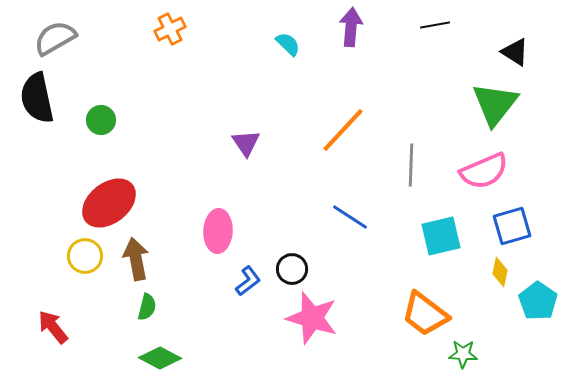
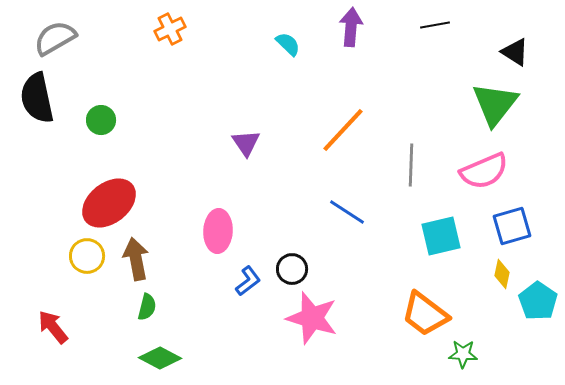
blue line: moved 3 px left, 5 px up
yellow circle: moved 2 px right
yellow diamond: moved 2 px right, 2 px down
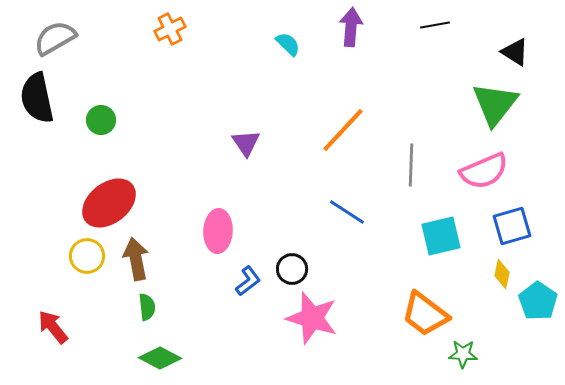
green semicircle: rotated 20 degrees counterclockwise
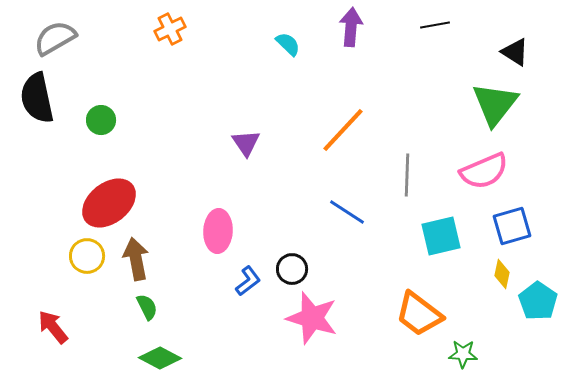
gray line: moved 4 px left, 10 px down
green semicircle: rotated 20 degrees counterclockwise
orange trapezoid: moved 6 px left
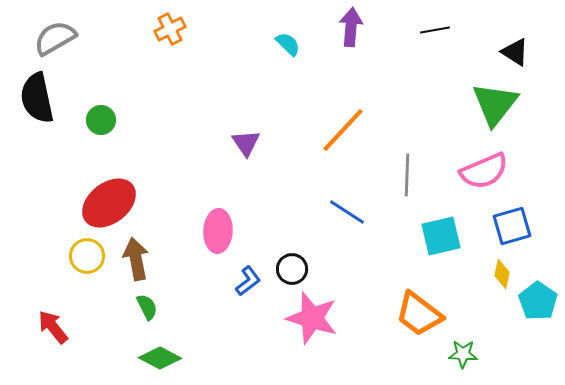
black line: moved 5 px down
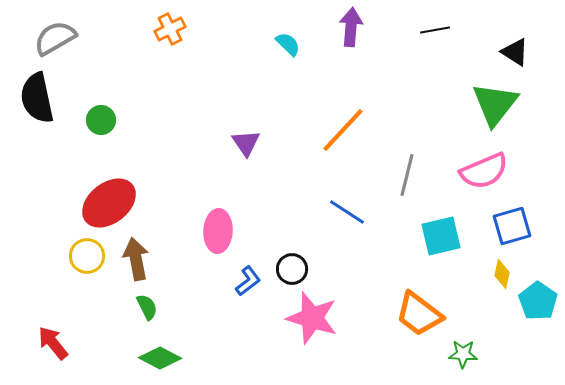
gray line: rotated 12 degrees clockwise
red arrow: moved 16 px down
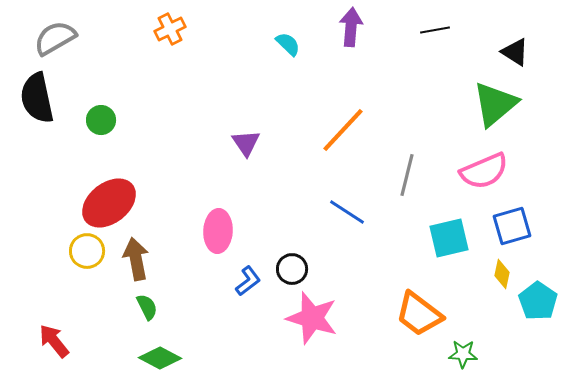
green triangle: rotated 12 degrees clockwise
cyan square: moved 8 px right, 2 px down
yellow circle: moved 5 px up
red arrow: moved 1 px right, 2 px up
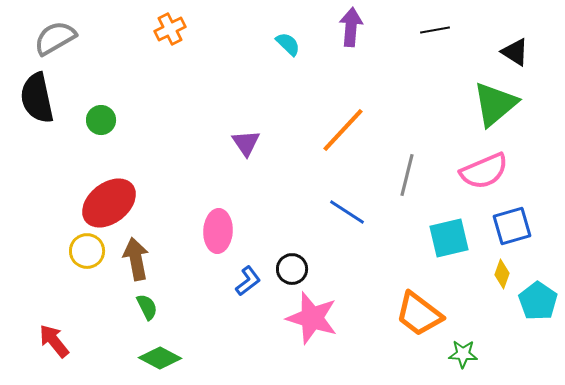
yellow diamond: rotated 8 degrees clockwise
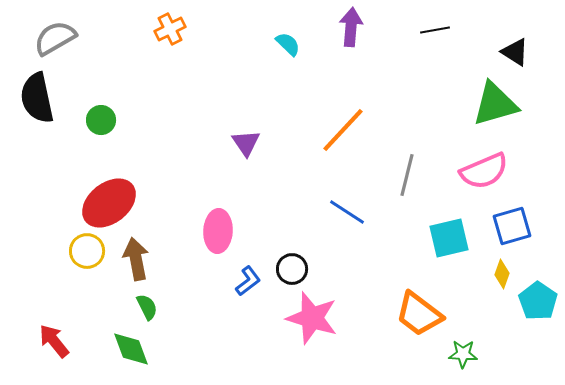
green triangle: rotated 24 degrees clockwise
green diamond: moved 29 px left, 9 px up; rotated 42 degrees clockwise
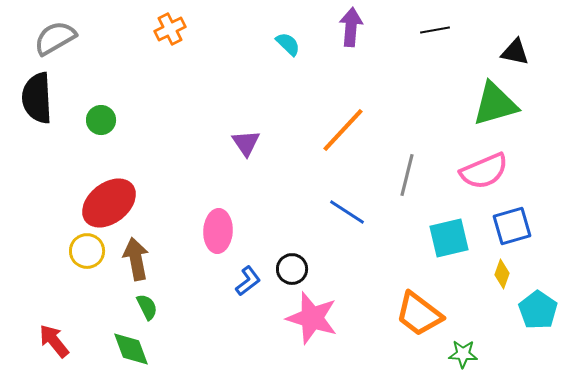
black triangle: rotated 20 degrees counterclockwise
black semicircle: rotated 9 degrees clockwise
cyan pentagon: moved 9 px down
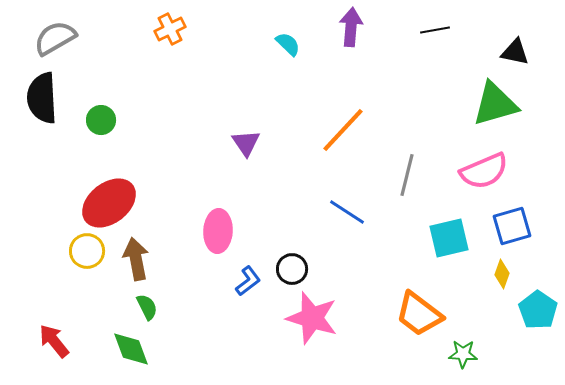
black semicircle: moved 5 px right
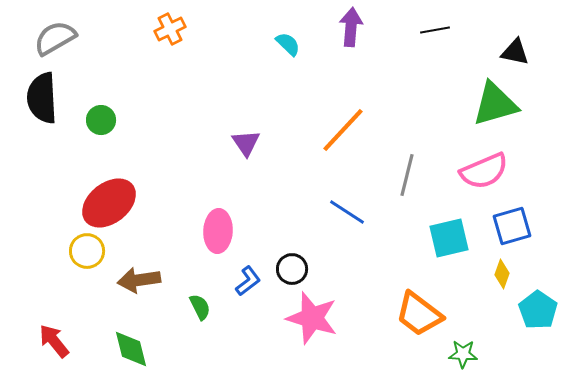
brown arrow: moved 3 px right, 21 px down; rotated 87 degrees counterclockwise
green semicircle: moved 53 px right
green diamond: rotated 6 degrees clockwise
